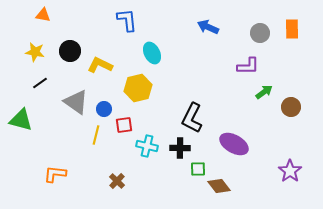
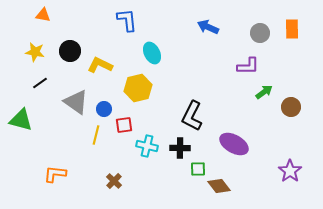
black L-shape: moved 2 px up
brown cross: moved 3 px left
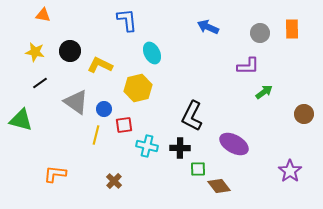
brown circle: moved 13 px right, 7 px down
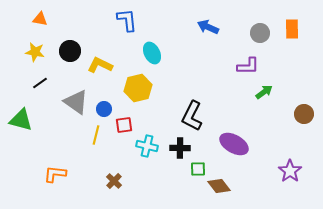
orange triangle: moved 3 px left, 4 px down
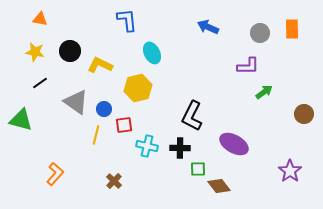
orange L-shape: rotated 125 degrees clockwise
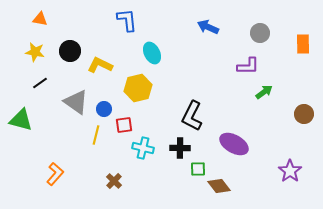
orange rectangle: moved 11 px right, 15 px down
cyan cross: moved 4 px left, 2 px down
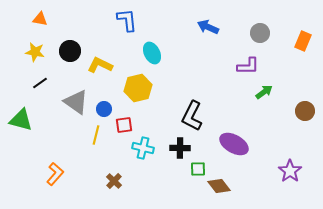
orange rectangle: moved 3 px up; rotated 24 degrees clockwise
brown circle: moved 1 px right, 3 px up
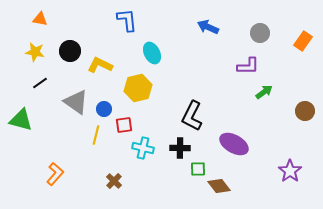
orange rectangle: rotated 12 degrees clockwise
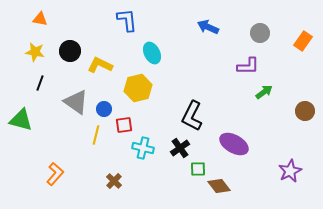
black line: rotated 35 degrees counterclockwise
black cross: rotated 36 degrees counterclockwise
purple star: rotated 10 degrees clockwise
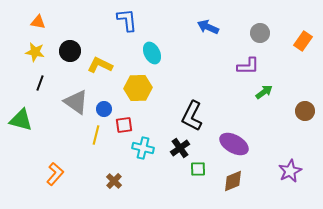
orange triangle: moved 2 px left, 3 px down
yellow hexagon: rotated 12 degrees clockwise
brown diamond: moved 14 px right, 5 px up; rotated 75 degrees counterclockwise
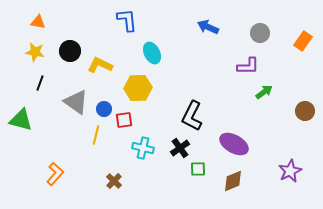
red square: moved 5 px up
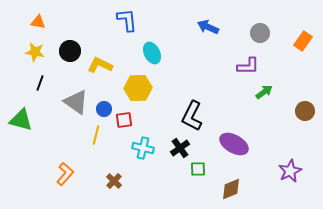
orange L-shape: moved 10 px right
brown diamond: moved 2 px left, 8 px down
